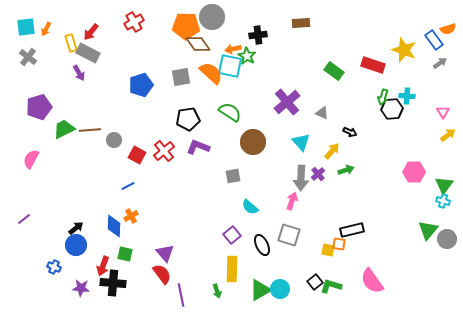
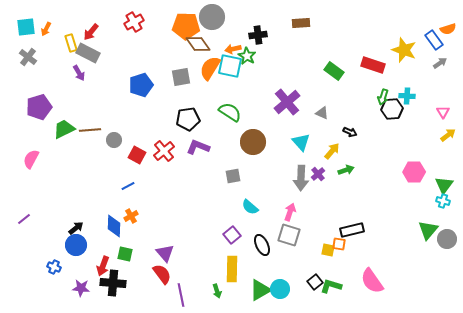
orange semicircle at (211, 73): moved 1 px left, 5 px up; rotated 100 degrees counterclockwise
pink arrow at (292, 201): moved 2 px left, 11 px down
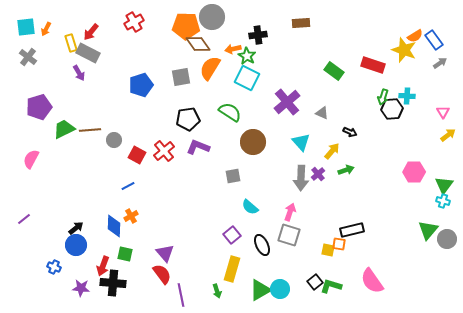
orange semicircle at (448, 29): moved 33 px left, 7 px down; rotated 14 degrees counterclockwise
cyan square at (230, 66): moved 17 px right, 12 px down; rotated 15 degrees clockwise
yellow rectangle at (232, 269): rotated 15 degrees clockwise
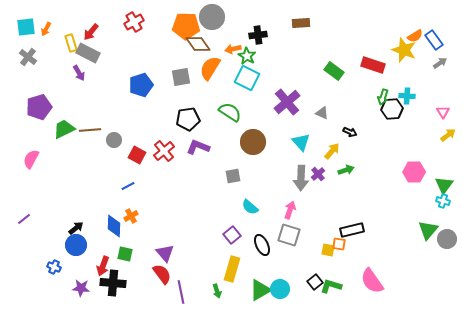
pink arrow at (290, 212): moved 2 px up
purple line at (181, 295): moved 3 px up
